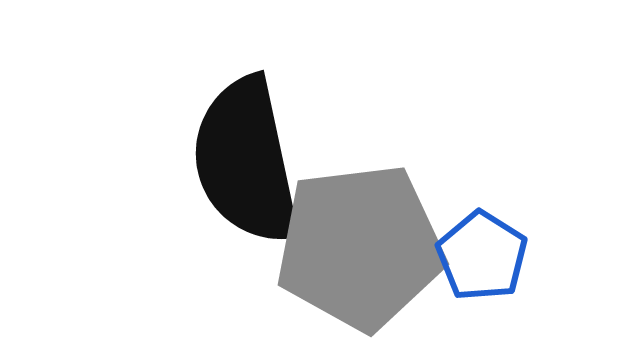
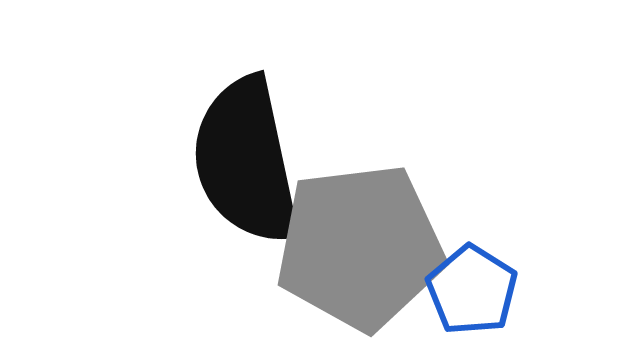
blue pentagon: moved 10 px left, 34 px down
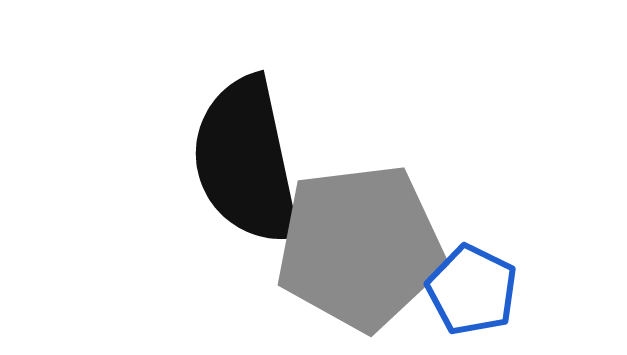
blue pentagon: rotated 6 degrees counterclockwise
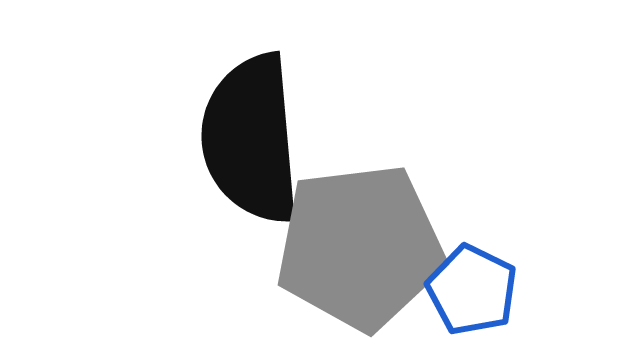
black semicircle: moved 5 px right, 22 px up; rotated 7 degrees clockwise
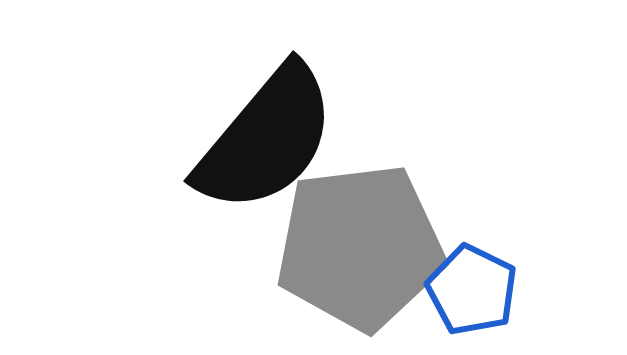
black semicircle: moved 15 px right; rotated 135 degrees counterclockwise
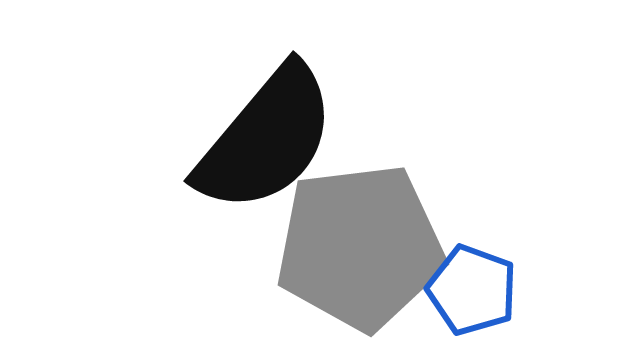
blue pentagon: rotated 6 degrees counterclockwise
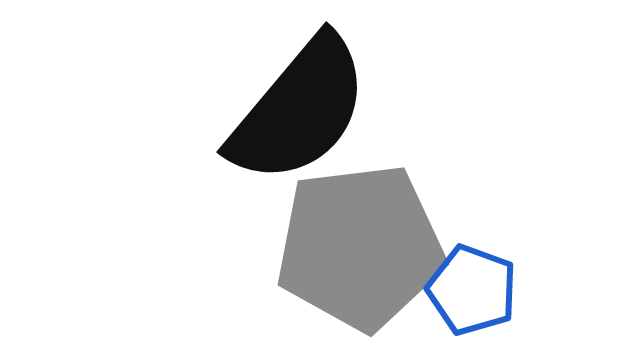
black semicircle: moved 33 px right, 29 px up
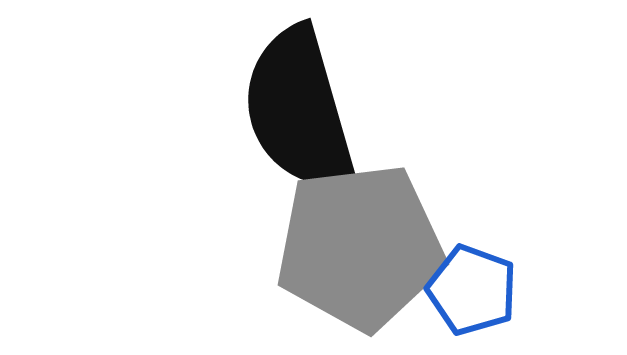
black semicircle: rotated 124 degrees clockwise
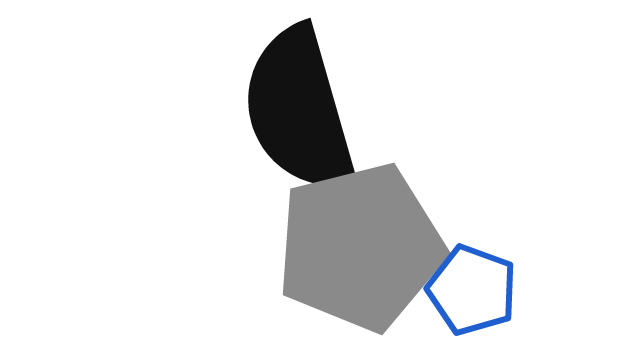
gray pentagon: rotated 7 degrees counterclockwise
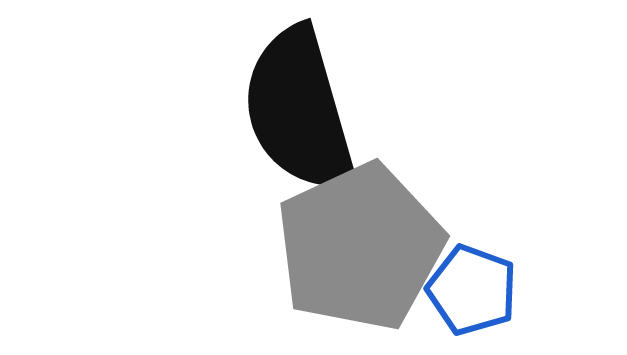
gray pentagon: rotated 11 degrees counterclockwise
